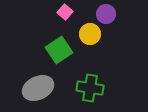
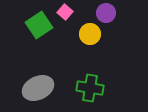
purple circle: moved 1 px up
green square: moved 20 px left, 25 px up
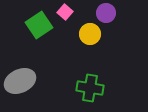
gray ellipse: moved 18 px left, 7 px up
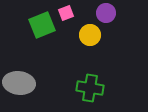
pink square: moved 1 px right, 1 px down; rotated 28 degrees clockwise
green square: moved 3 px right; rotated 12 degrees clockwise
yellow circle: moved 1 px down
gray ellipse: moved 1 px left, 2 px down; rotated 32 degrees clockwise
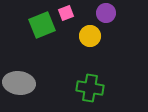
yellow circle: moved 1 px down
